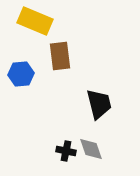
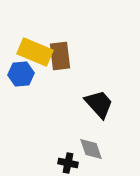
yellow rectangle: moved 31 px down
black trapezoid: rotated 28 degrees counterclockwise
black cross: moved 2 px right, 12 px down
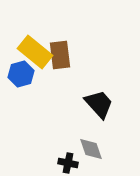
yellow rectangle: rotated 16 degrees clockwise
brown rectangle: moved 1 px up
blue hexagon: rotated 10 degrees counterclockwise
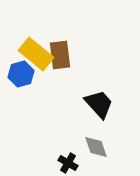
yellow rectangle: moved 1 px right, 2 px down
gray diamond: moved 5 px right, 2 px up
black cross: rotated 18 degrees clockwise
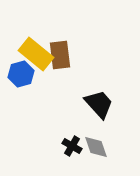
black cross: moved 4 px right, 17 px up
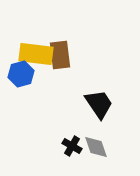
yellow rectangle: rotated 32 degrees counterclockwise
black trapezoid: rotated 8 degrees clockwise
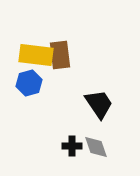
yellow rectangle: moved 1 px down
blue hexagon: moved 8 px right, 9 px down
black cross: rotated 30 degrees counterclockwise
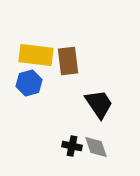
brown rectangle: moved 8 px right, 6 px down
black cross: rotated 12 degrees clockwise
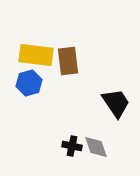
black trapezoid: moved 17 px right, 1 px up
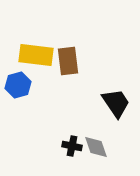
blue hexagon: moved 11 px left, 2 px down
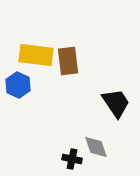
blue hexagon: rotated 20 degrees counterclockwise
black cross: moved 13 px down
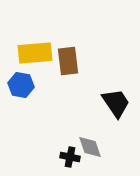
yellow rectangle: moved 1 px left, 2 px up; rotated 12 degrees counterclockwise
blue hexagon: moved 3 px right; rotated 15 degrees counterclockwise
gray diamond: moved 6 px left
black cross: moved 2 px left, 2 px up
